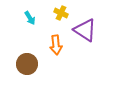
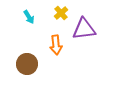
yellow cross: rotated 24 degrees clockwise
cyan arrow: moved 1 px left, 1 px up
purple triangle: moved 1 px left, 1 px up; rotated 40 degrees counterclockwise
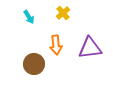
yellow cross: moved 2 px right
purple triangle: moved 6 px right, 19 px down
brown circle: moved 7 px right
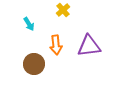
yellow cross: moved 3 px up
cyan arrow: moved 7 px down
purple triangle: moved 1 px left, 2 px up
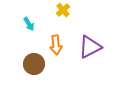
purple triangle: moved 1 px right, 1 px down; rotated 20 degrees counterclockwise
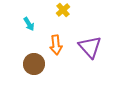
purple triangle: rotated 45 degrees counterclockwise
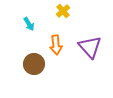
yellow cross: moved 1 px down
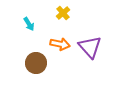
yellow cross: moved 2 px down
orange arrow: moved 4 px right, 1 px up; rotated 72 degrees counterclockwise
brown circle: moved 2 px right, 1 px up
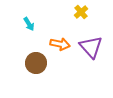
yellow cross: moved 18 px right, 1 px up
purple triangle: moved 1 px right
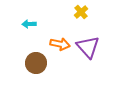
cyan arrow: rotated 120 degrees clockwise
purple triangle: moved 3 px left
